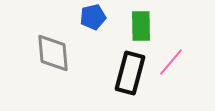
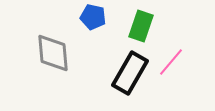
blue pentagon: rotated 25 degrees clockwise
green rectangle: rotated 20 degrees clockwise
black rectangle: rotated 15 degrees clockwise
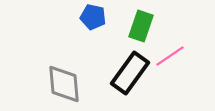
gray diamond: moved 11 px right, 31 px down
pink line: moved 1 px left, 6 px up; rotated 16 degrees clockwise
black rectangle: rotated 6 degrees clockwise
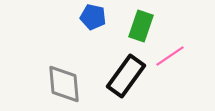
black rectangle: moved 4 px left, 3 px down
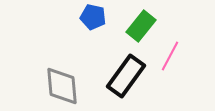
green rectangle: rotated 20 degrees clockwise
pink line: rotated 28 degrees counterclockwise
gray diamond: moved 2 px left, 2 px down
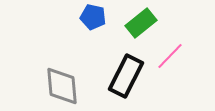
green rectangle: moved 3 px up; rotated 12 degrees clockwise
pink line: rotated 16 degrees clockwise
black rectangle: rotated 9 degrees counterclockwise
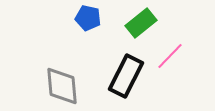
blue pentagon: moved 5 px left, 1 px down
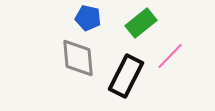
gray diamond: moved 16 px right, 28 px up
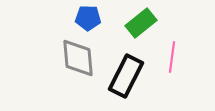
blue pentagon: rotated 10 degrees counterclockwise
pink line: moved 2 px right, 1 px down; rotated 36 degrees counterclockwise
